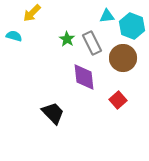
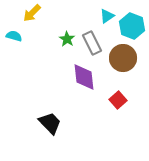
cyan triangle: rotated 28 degrees counterclockwise
black trapezoid: moved 3 px left, 10 px down
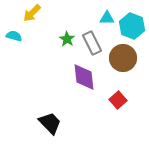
cyan triangle: moved 2 px down; rotated 35 degrees clockwise
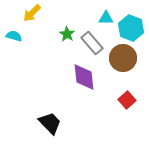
cyan triangle: moved 1 px left
cyan hexagon: moved 1 px left, 2 px down
green star: moved 5 px up
gray rectangle: rotated 15 degrees counterclockwise
red square: moved 9 px right
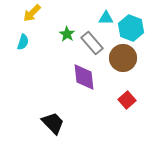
cyan semicircle: moved 9 px right, 6 px down; rotated 91 degrees clockwise
black trapezoid: moved 3 px right
